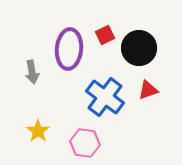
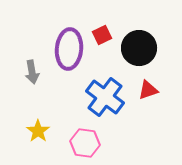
red square: moved 3 px left
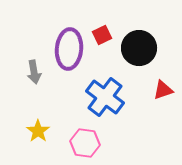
gray arrow: moved 2 px right
red triangle: moved 15 px right
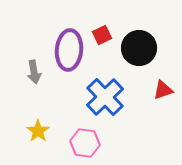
purple ellipse: moved 1 px down
blue cross: rotated 9 degrees clockwise
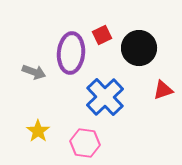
purple ellipse: moved 2 px right, 3 px down
gray arrow: rotated 60 degrees counterclockwise
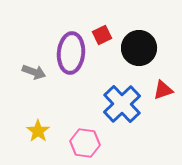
blue cross: moved 17 px right, 7 px down
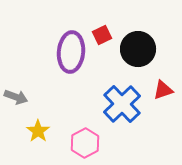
black circle: moved 1 px left, 1 px down
purple ellipse: moved 1 px up
gray arrow: moved 18 px left, 25 px down
pink hexagon: rotated 24 degrees clockwise
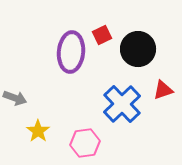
gray arrow: moved 1 px left, 1 px down
pink hexagon: rotated 20 degrees clockwise
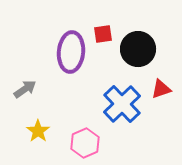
red square: moved 1 px right, 1 px up; rotated 18 degrees clockwise
red triangle: moved 2 px left, 1 px up
gray arrow: moved 10 px right, 9 px up; rotated 55 degrees counterclockwise
pink hexagon: rotated 16 degrees counterclockwise
